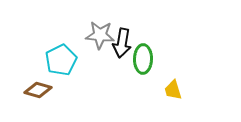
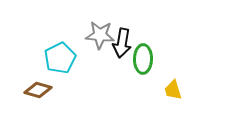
cyan pentagon: moved 1 px left, 2 px up
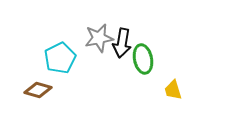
gray star: moved 1 px left, 3 px down; rotated 16 degrees counterclockwise
green ellipse: rotated 12 degrees counterclockwise
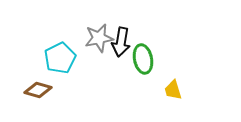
black arrow: moved 1 px left, 1 px up
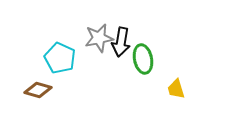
cyan pentagon: rotated 20 degrees counterclockwise
yellow trapezoid: moved 3 px right, 1 px up
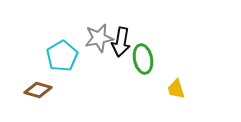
cyan pentagon: moved 2 px right, 2 px up; rotated 16 degrees clockwise
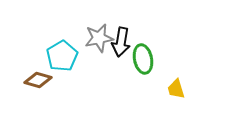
brown diamond: moved 10 px up
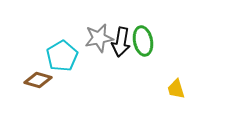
green ellipse: moved 18 px up
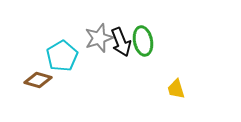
gray star: rotated 8 degrees counterclockwise
black arrow: rotated 32 degrees counterclockwise
